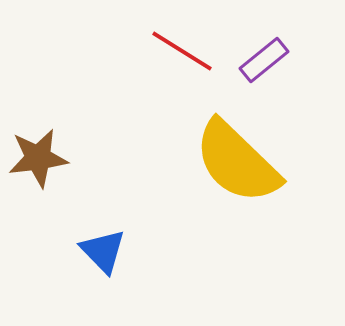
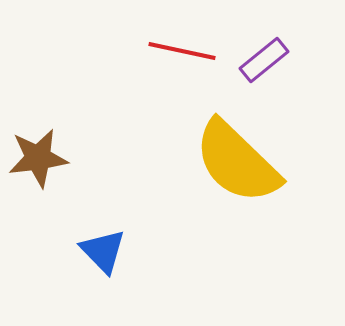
red line: rotated 20 degrees counterclockwise
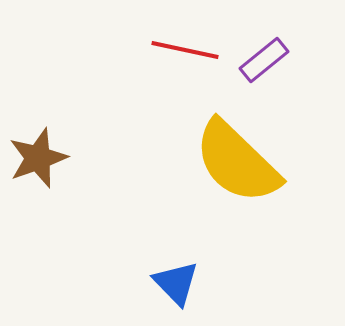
red line: moved 3 px right, 1 px up
brown star: rotated 12 degrees counterclockwise
blue triangle: moved 73 px right, 32 px down
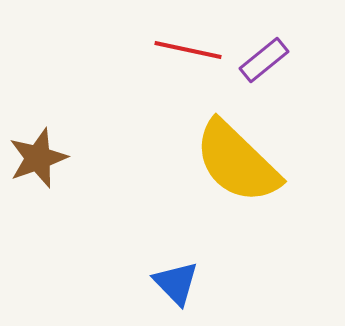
red line: moved 3 px right
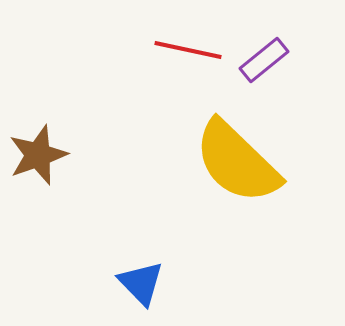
brown star: moved 3 px up
blue triangle: moved 35 px left
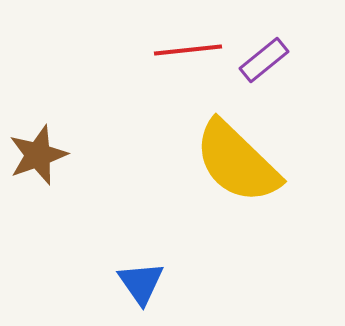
red line: rotated 18 degrees counterclockwise
blue triangle: rotated 9 degrees clockwise
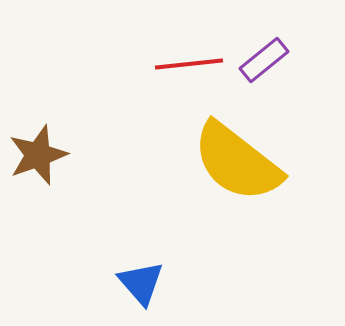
red line: moved 1 px right, 14 px down
yellow semicircle: rotated 6 degrees counterclockwise
blue triangle: rotated 6 degrees counterclockwise
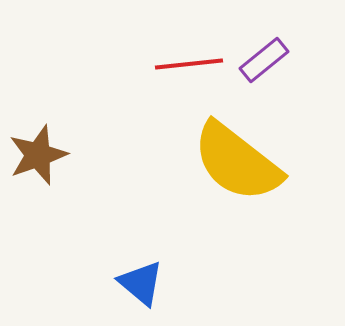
blue triangle: rotated 9 degrees counterclockwise
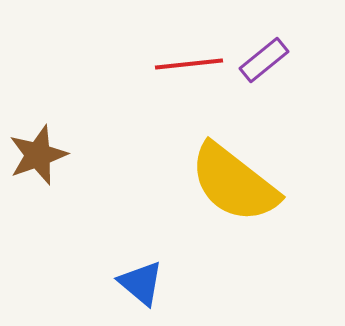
yellow semicircle: moved 3 px left, 21 px down
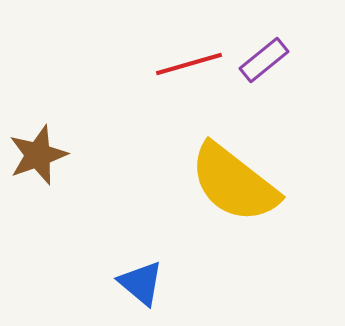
red line: rotated 10 degrees counterclockwise
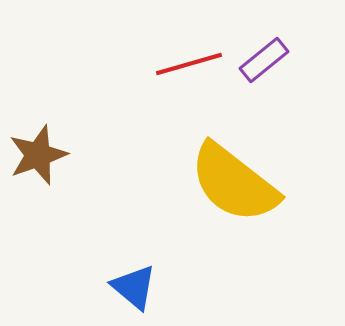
blue triangle: moved 7 px left, 4 px down
